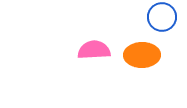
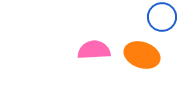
orange ellipse: rotated 20 degrees clockwise
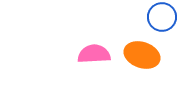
pink semicircle: moved 4 px down
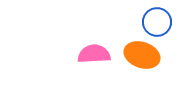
blue circle: moved 5 px left, 5 px down
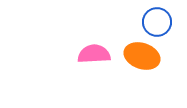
orange ellipse: moved 1 px down
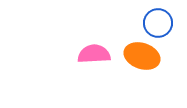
blue circle: moved 1 px right, 1 px down
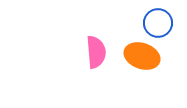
pink semicircle: moved 2 px right, 2 px up; rotated 88 degrees clockwise
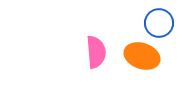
blue circle: moved 1 px right
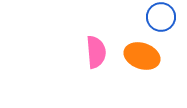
blue circle: moved 2 px right, 6 px up
